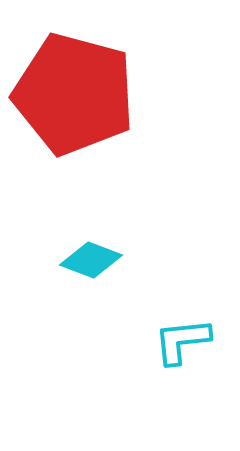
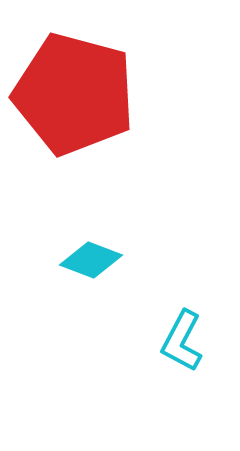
cyan L-shape: rotated 56 degrees counterclockwise
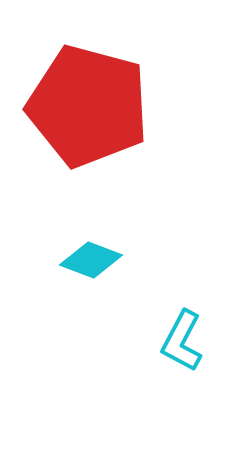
red pentagon: moved 14 px right, 12 px down
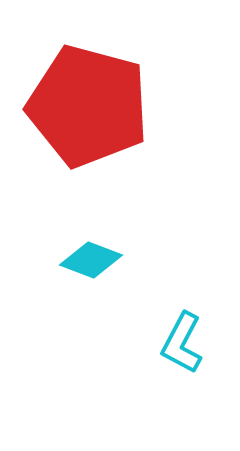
cyan L-shape: moved 2 px down
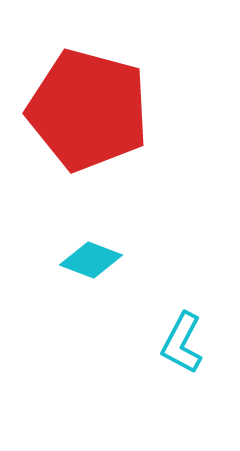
red pentagon: moved 4 px down
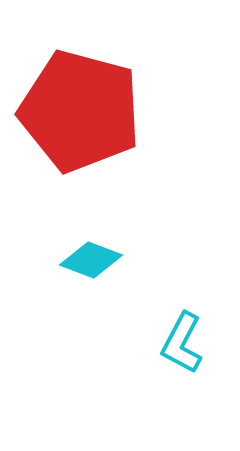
red pentagon: moved 8 px left, 1 px down
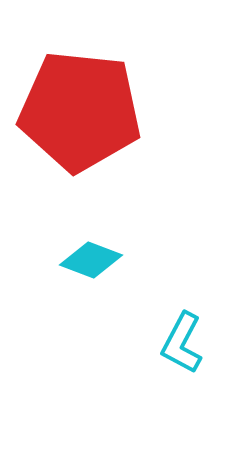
red pentagon: rotated 9 degrees counterclockwise
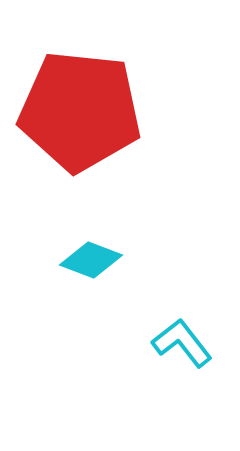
cyan L-shape: rotated 114 degrees clockwise
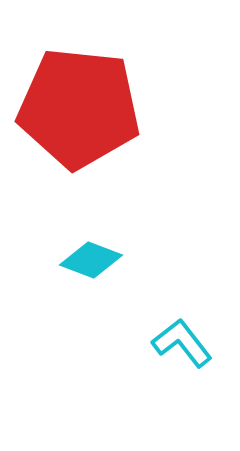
red pentagon: moved 1 px left, 3 px up
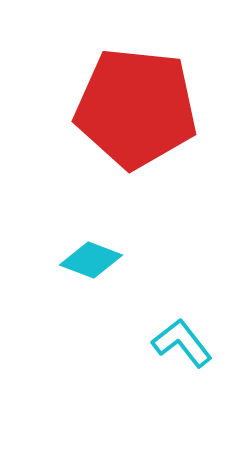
red pentagon: moved 57 px right
